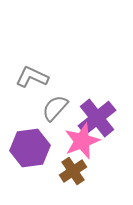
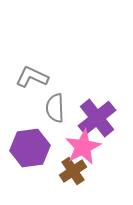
gray semicircle: rotated 44 degrees counterclockwise
pink star: moved 1 px right, 6 px down; rotated 6 degrees counterclockwise
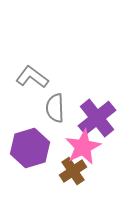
gray L-shape: rotated 12 degrees clockwise
purple hexagon: rotated 9 degrees counterclockwise
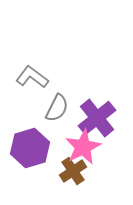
gray semicircle: moved 2 px right; rotated 152 degrees counterclockwise
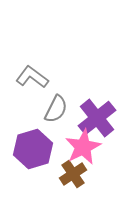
gray semicircle: moved 1 px left, 1 px down
purple hexagon: moved 3 px right, 1 px down
brown cross: moved 3 px down
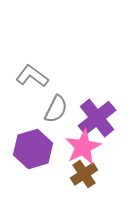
gray L-shape: moved 1 px up
brown cross: moved 11 px right
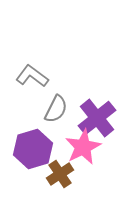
brown cross: moved 24 px left
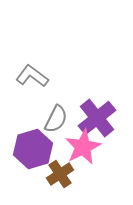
gray semicircle: moved 10 px down
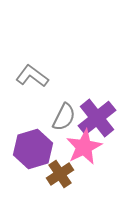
gray semicircle: moved 8 px right, 2 px up
pink star: moved 1 px right
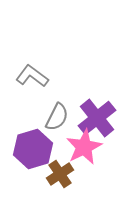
gray semicircle: moved 7 px left
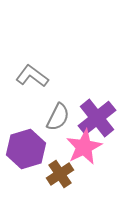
gray semicircle: moved 1 px right
purple hexagon: moved 7 px left
